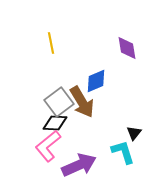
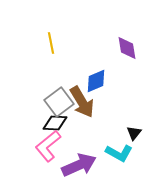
cyan L-shape: moved 4 px left, 1 px down; rotated 136 degrees clockwise
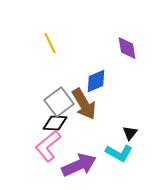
yellow line: moved 1 px left; rotated 15 degrees counterclockwise
brown arrow: moved 2 px right, 2 px down
black triangle: moved 4 px left
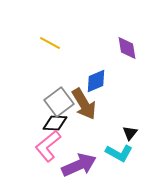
yellow line: rotated 35 degrees counterclockwise
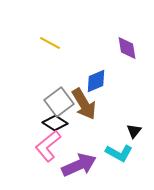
black diamond: rotated 30 degrees clockwise
black triangle: moved 4 px right, 2 px up
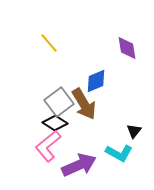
yellow line: moved 1 px left; rotated 20 degrees clockwise
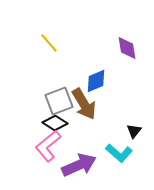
gray square: moved 1 px up; rotated 16 degrees clockwise
cyan L-shape: rotated 12 degrees clockwise
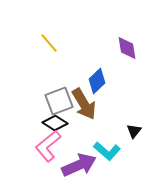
blue diamond: moved 1 px right; rotated 20 degrees counterclockwise
cyan L-shape: moved 12 px left, 2 px up
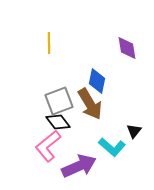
yellow line: rotated 40 degrees clockwise
blue diamond: rotated 35 degrees counterclockwise
brown arrow: moved 6 px right
black diamond: moved 3 px right, 1 px up; rotated 20 degrees clockwise
cyan L-shape: moved 5 px right, 4 px up
purple arrow: moved 1 px down
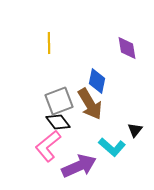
black triangle: moved 1 px right, 1 px up
